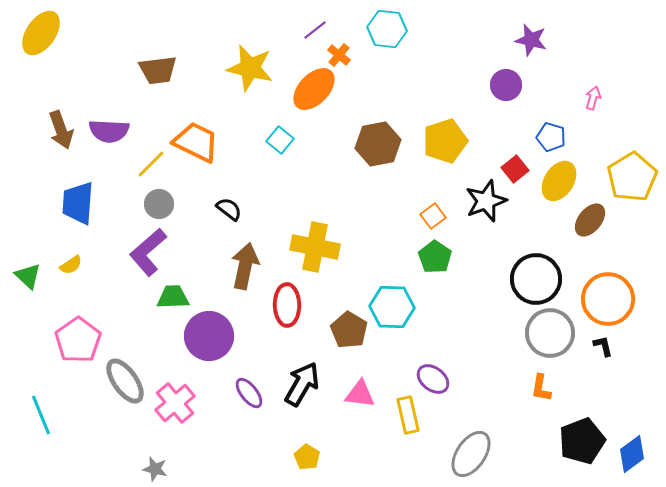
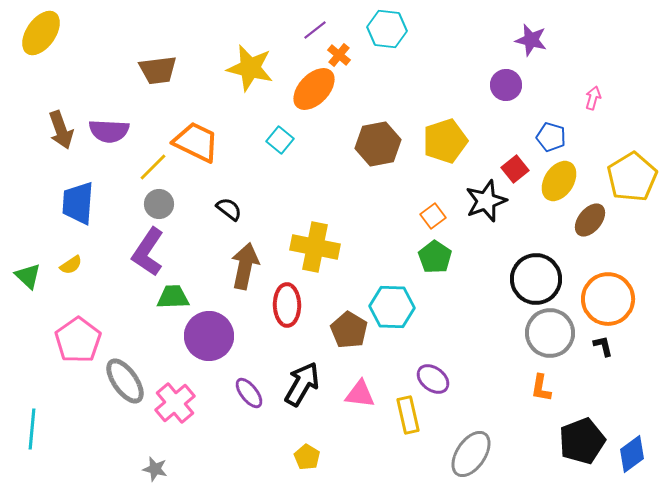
yellow line at (151, 164): moved 2 px right, 3 px down
purple L-shape at (148, 252): rotated 15 degrees counterclockwise
cyan line at (41, 415): moved 9 px left, 14 px down; rotated 27 degrees clockwise
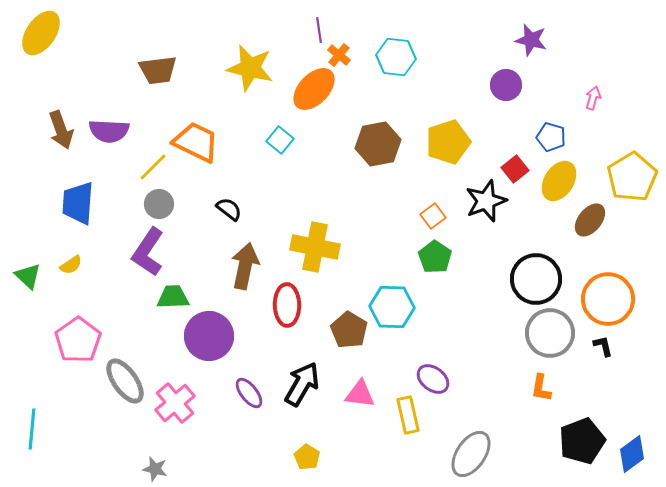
cyan hexagon at (387, 29): moved 9 px right, 28 px down
purple line at (315, 30): moved 4 px right; rotated 60 degrees counterclockwise
yellow pentagon at (445, 141): moved 3 px right, 1 px down
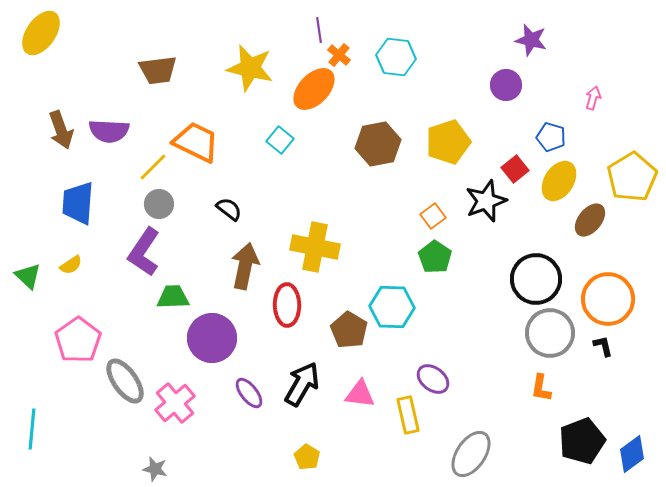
purple L-shape at (148, 252): moved 4 px left
purple circle at (209, 336): moved 3 px right, 2 px down
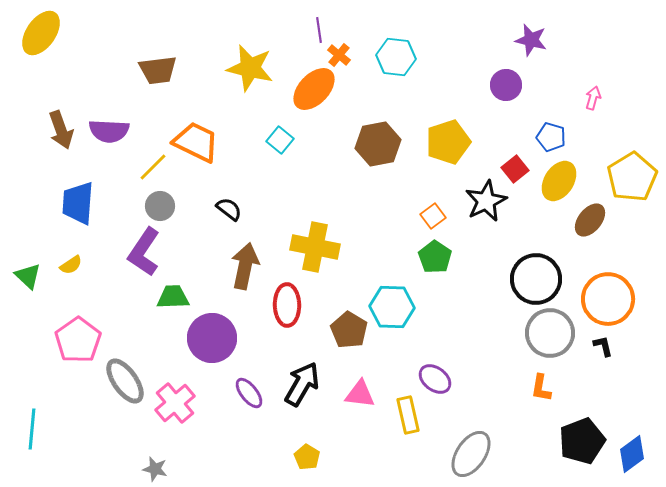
black star at (486, 201): rotated 6 degrees counterclockwise
gray circle at (159, 204): moved 1 px right, 2 px down
purple ellipse at (433, 379): moved 2 px right
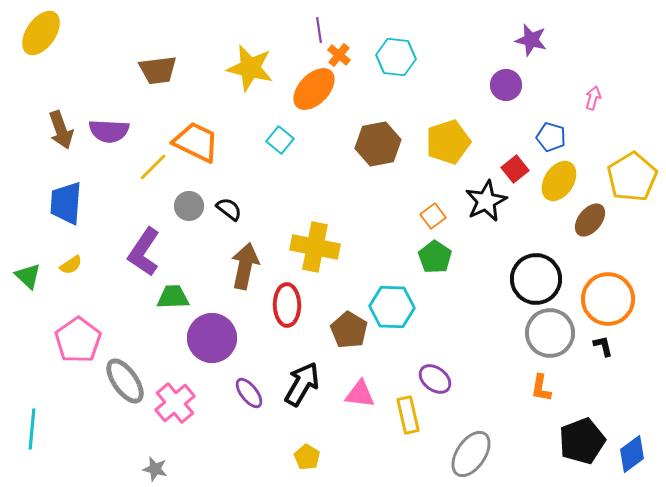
blue trapezoid at (78, 203): moved 12 px left
gray circle at (160, 206): moved 29 px right
